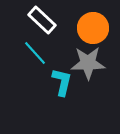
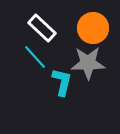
white rectangle: moved 8 px down
cyan line: moved 4 px down
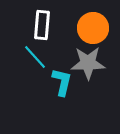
white rectangle: moved 3 px up; rotated 52 degrees clockwise
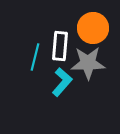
white rectangle: moved 18 px right, 21 px down
cyan line: rotated 56 degrees clockwise
cyan L-shape: rotated 28 degrees clockwise
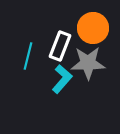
white rectangle: rotated 16 degrees clockwise
cyan line: moved 7 px left, 1 px up
cyan L-shape: moved 3 px up
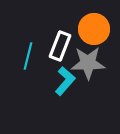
orange circle: moved 1 px right, 1 px down
cyan L-shape: moved 3 px right, 2 px down
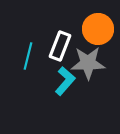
orange circle: moved 4 px right
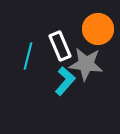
white rectangle: rotated 44 degrees counterclockwise
gray star: moved 2 px left, 1 px down; rotated 8 degrees clockwise
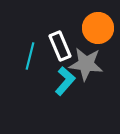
orange circle: moved 1 px up
cyan line: moved 2 px right
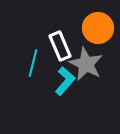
cyan line: moved 3 px right, 7 px down
gray star: rotated 20 degrees clockwise
